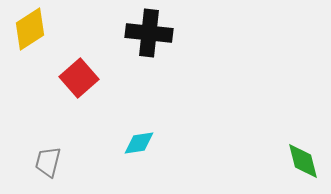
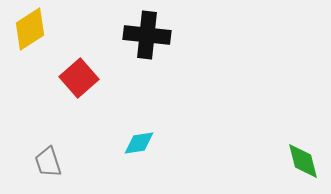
black cross: moved 2 px left, 2 px down
gray trapezoid: rotated 32 degrees counterclockwise
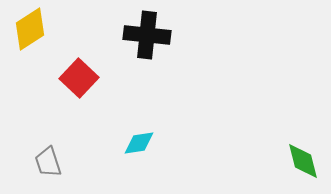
red square: rotated 6 degrees counterclockwise
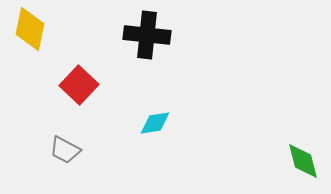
yellow diamond: rotated 45 degrees counterclockwise
red square: moved 7 px down
cyan diamond: moved 16 px right, 20 px up
gray trapezoid: moved 17 px right, 12 px up; rotated 44 degrees counterclockwise
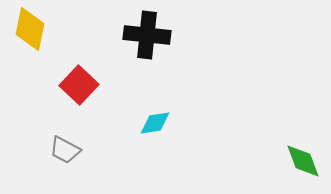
green diamond: rotated 6 degrees counterclockwise
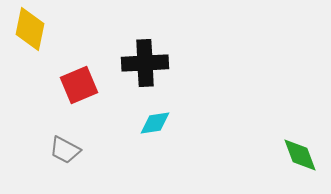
black cross: moved 2 px left, 28 px down; rotated 9 degrees counterclockwise
red square: rotated 24 degrees clockwise
green diamond: moved 3 px left, 6 px up
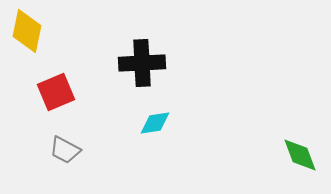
yellow diamond: moved 3 px left, 2 px down
black cross: moved 3 px left
red square: moved 23 px left, 7 px down
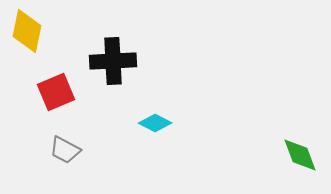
black cross: moved 29 px left, 2 px up
cyan diamond: rotated 36 degrees clockwise
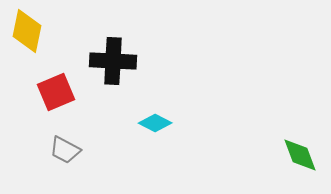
black cross: rotated 6 degrees clockwise
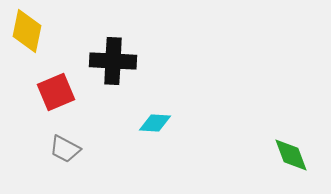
cyan diamond: rotated 24 degrees counterclockwise
gray trapezoid: moved 1 px up
green diamond: moved 9 px left
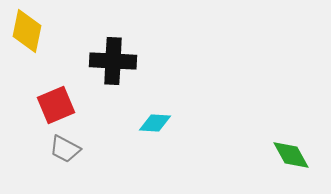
red square: moved 13 px down
green diamond: rotated 9 degrees counterclockwise
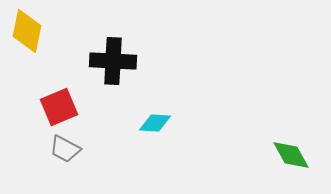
red square: moved 3 px right, 2 px down
